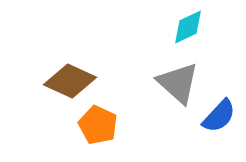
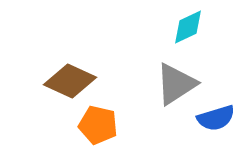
gray triangle: moved 2 px left, 1 px down; rotated 45 degrees clockwise
blue semicircle: moved 3 px left, 2 px down; rotated 30 degrees clockwise
orange pentagon: rotated 12 degrees counterclockwise
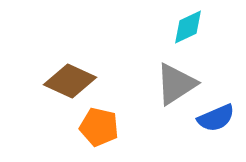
blue semicircle: rotated 6 degrees counterclockwise
orange pentagon: moved 1 px right, 2 px down
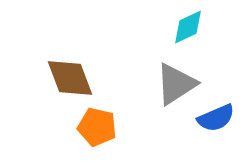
brown diamond: moved 3 px up; rotated 45 degrees clockwise
orange pentagon: moved 2 px left
